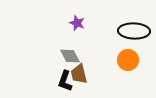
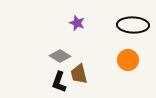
black ellipse: moved 1 px left, 6 px up
gray diamond: moved 10 px left; rotated 30 degrees counterclockwise
black L-shape: moved 6 px left, 1 px down
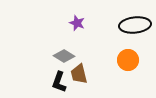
black ellipse: moved 2 px right; rotated 8 degrees counterclockwise
gray diamond: moved 4 px right
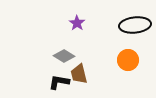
purple star: rotated 14 degrees clockwise
black L-shape: rotated 80 degrees clockwise
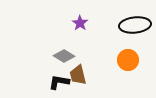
purple star: moved 3 px right
brown trapezoid: moved 1 px left, 1 px down
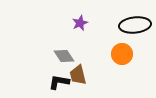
purple star: rotated 14 degrees clockwise
gray diamond: rotated 25 degrees clockwise
orange circle: moved 6 px left, 6 px up
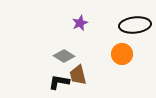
gray diamond: rotated 25 degrees counterclockwise
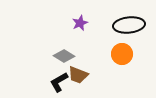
black ellipse: moved 6 px left
brown trapezoid: rotated 55 degrees counterclockwise
black L-shape: rotated 40 degrees counterclockwise
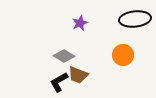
black ellipse: moved 6 px right, 6 px up
orange circle: moved 1 px right, 1 px down
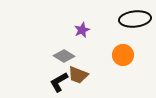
purple star: moved 2 px right, 7 px down
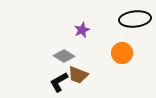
orange circle: moved 1 px left, 2 px up
